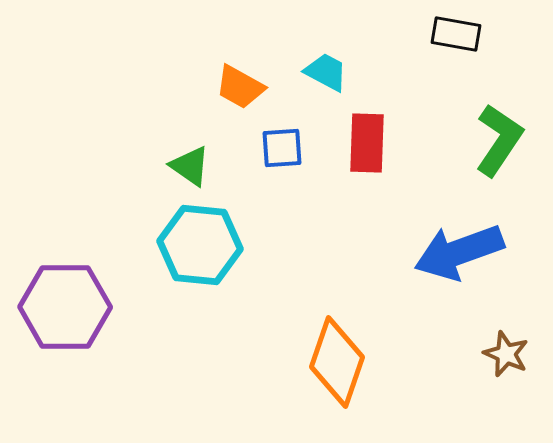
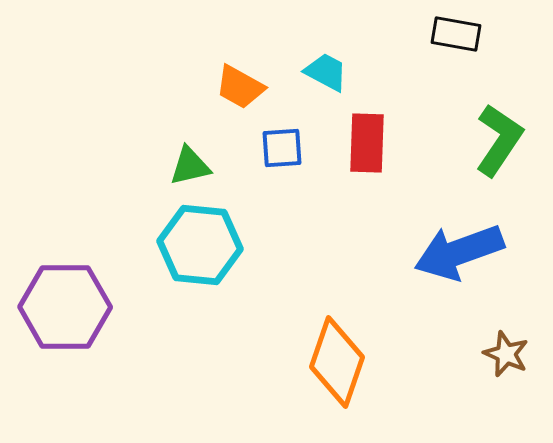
green triangle: rotated 48 degrees counterclockwise
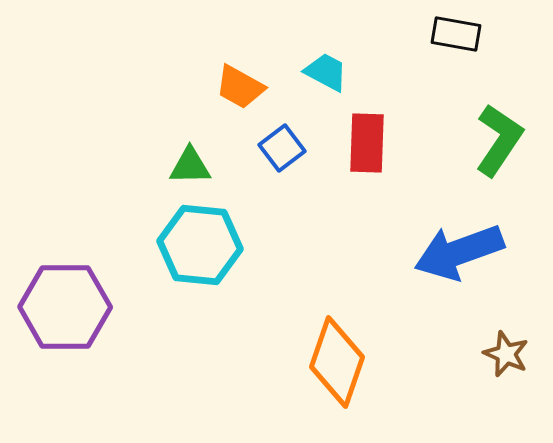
blue square: rotated 33 degrees counterclockwise
green triangle: rotated 12 degrees clockwise
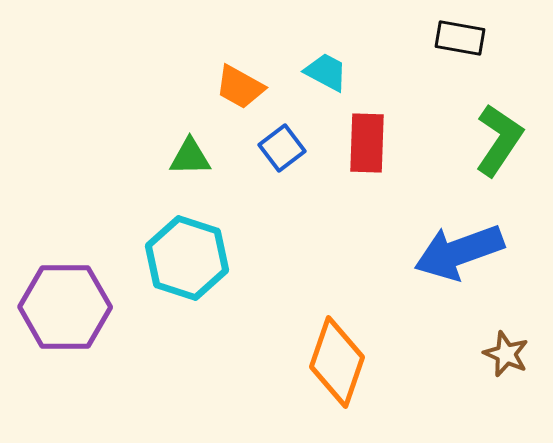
black rectangle: moved 4 px right, 4 px down
green triangle: moved 9 px up
cyan hexagon: moved 13 px left, 13 px down; rotated 12 degrees clockwise
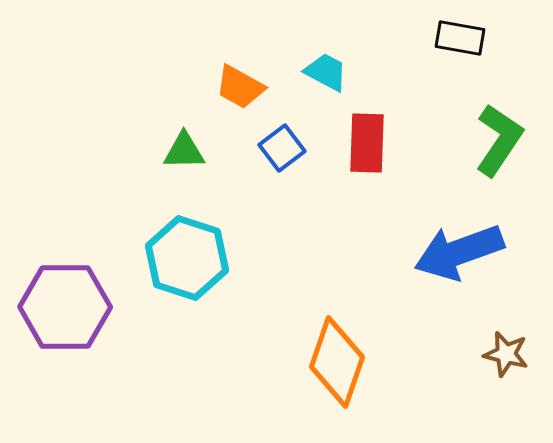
green triangle: moved 6 px left, 6 px up
brown star: rotated 9 degrees counterclockwise
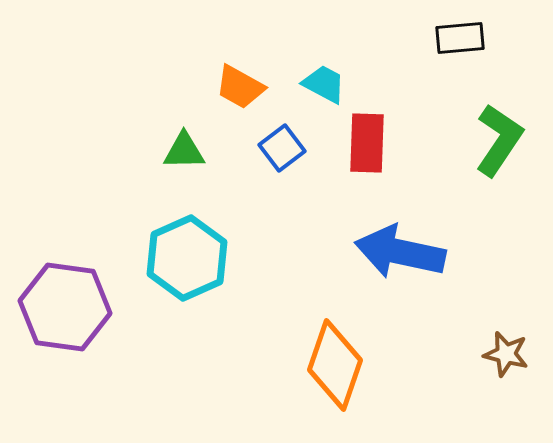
black rectangle: rotated 15 degrees counterclockwise
cyan trapezoid: moved 2 px left, 12 px down
blue arrow: moved 59 px left; rotated 32 degrees clockwise
cyan hexagon: rotated 18 degrees clockwise
purple hexagon: rotated 8 degrees clockwise
orange diamond: moved 2 px left, 3 px down
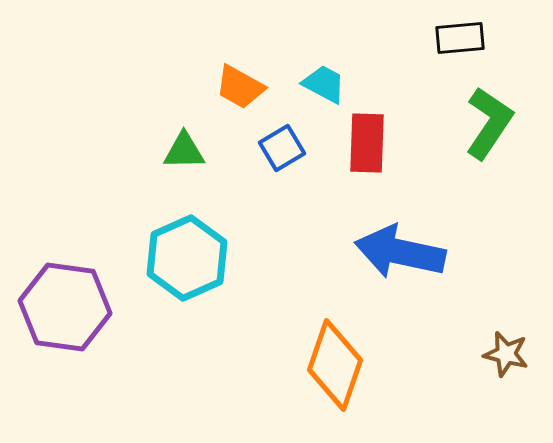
green L-shape: moved 10 px left, 17 px up
blue square: rotated 6 degrees clockwise
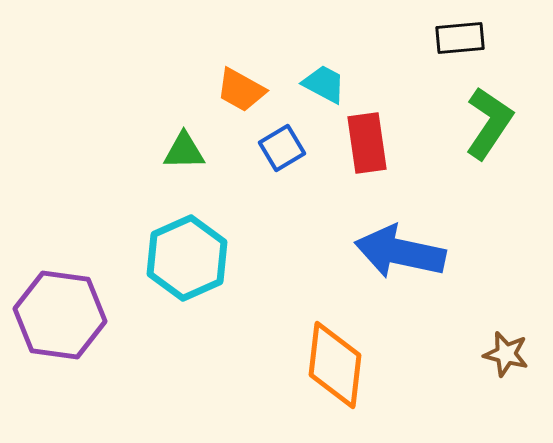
orange trapezoid: moved 1 px right, 3 px down
red rectangle: rotated 10 degrees counterclockwise
purple hexagon: moved 5 px left, 8 px down
orange diamond: rotated 12 degrees counterclockwise
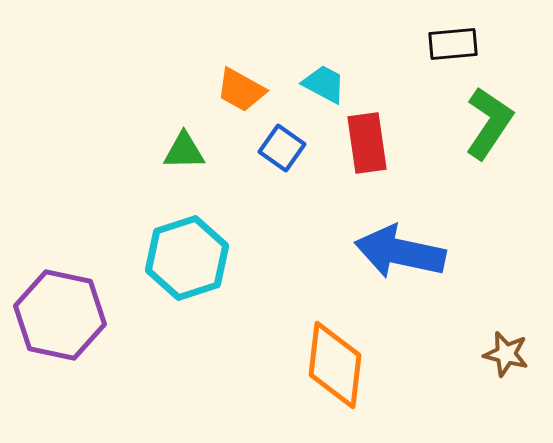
black rectangle: moved 7 px left, 6 px down
blue square: rotated 24 degrees counterclockwise
cyan hexagon: rotated 6 degrees clockwise
purple hexagon: rotated 4 degrees clockwise
